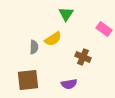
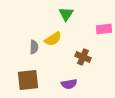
pink rectangle: rotated 42 degrees counterclockwise
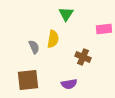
yellow semicircle: rotated 48 degrees counterclockwise
gray semicircle: rotated 24 degrees counterclockwise
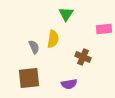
brown square: moved 1 px right, 2 px up
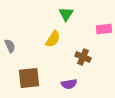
yellow semicircle: rotated 24 degrees clockwise
gray semicircle: moved 24 px left, 1 px up
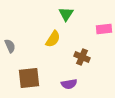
brown cross: moved 1 px left
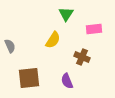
pink rectangle: moved 10 px left
yellow semicircle: moved 1 px down
purple semicircle: moved 2 px left, 3 px up; rotated 77 degrees clockwise
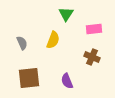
yellow semicircle: rotated 12 degrees counterclockwise
gray semicircle: moved 12 px right, 3 px up
brown cross: moved 10 px right
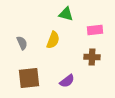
green triangle: rotated 49 degrees counterclockwise
pink rectangle: moved 1 px right, 1 px down
brown cross: rotated 21 degrees counterclockwise
purple semicircle: rotated 105 degrees counterclockwise
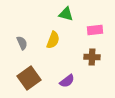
brown square: rotated 30 degrees counterclockwise
